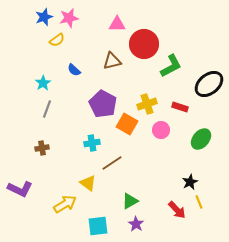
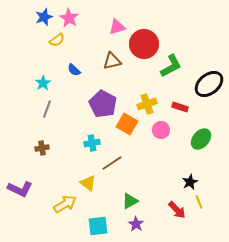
pink star: rotated 30 degrees counterclockwise
pink triangle: moved 3 px down; rotated 18 degrees counterclockwise
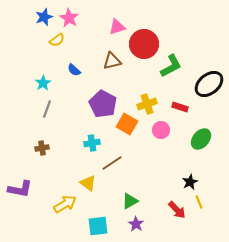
purple L-shape: rotated 15 degrees counterclockwise
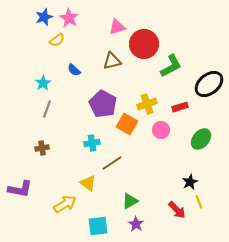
red rectangle: rotated 35 degrees counterclockwise
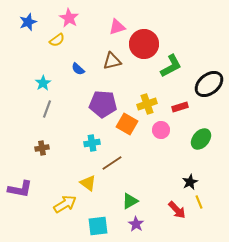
blue star: moved 16 px left, 5 px down
blue semicircle: moved 4 px right, 1 px up
purple pentagon: rotated 24 degrees counterclockwise
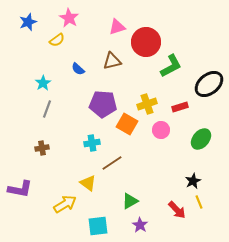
red circle: moved 2 px right, 2 px up
black star: moved 3 px right, 1 px up
purple star: moved 4 px right, 1 px down
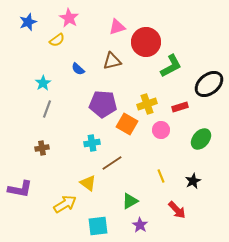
yellow line: moved 38 px left, 26 px up
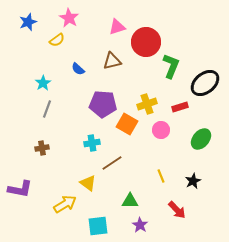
green L-shape: rotated 40 degrees counterclockwise
black ellipse: moved 4 px left, 1 px up
green triangle: rotated 30 degrees clockwise
